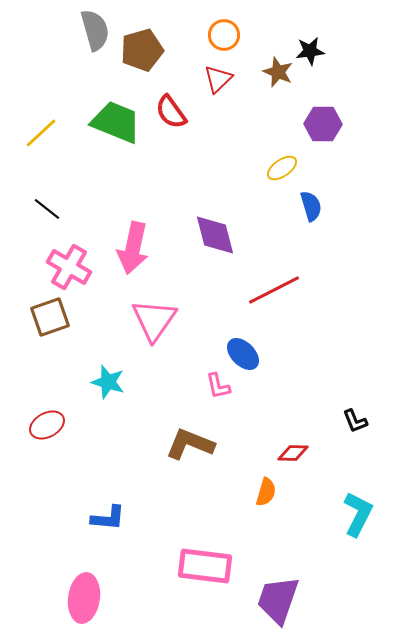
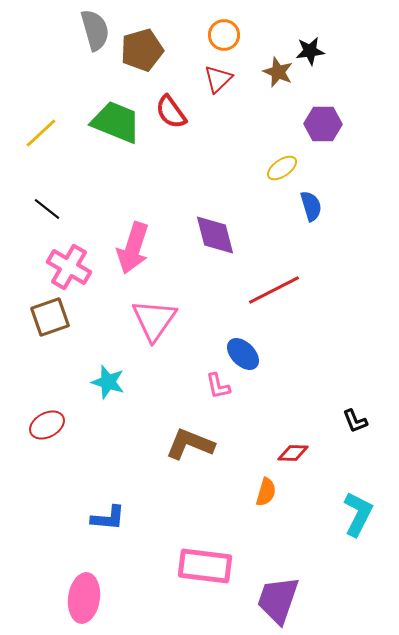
pink arrow: rotated 6 degrees clockwise
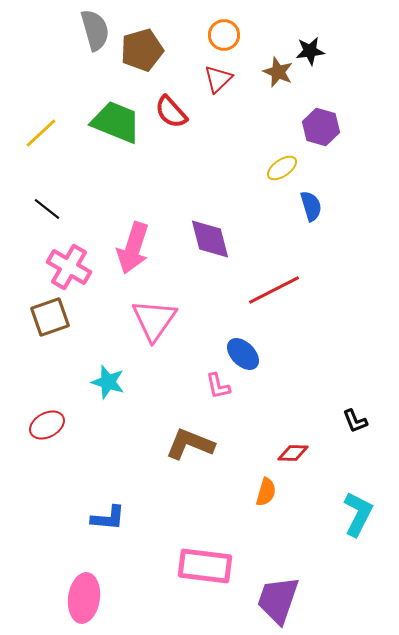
red semicircle: rotated 6 degrees counterclockwise
purple hexagon: moved 2 px left, 3 px down; rotated 15 degrees clockwise
purple diamond: moved 5 px left, 4 px down
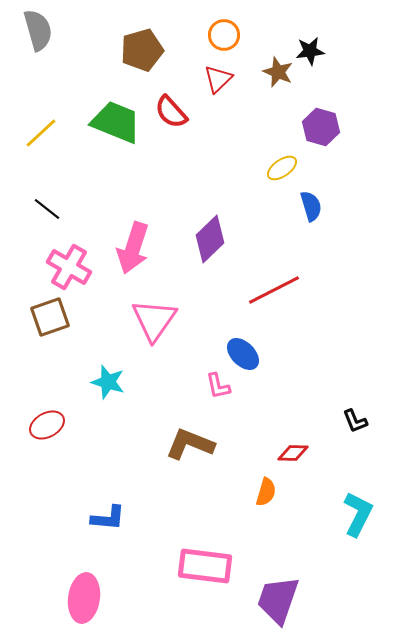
gray semicircle: moved 57 px left
purple diamond: rotated 60 degrees clockwise
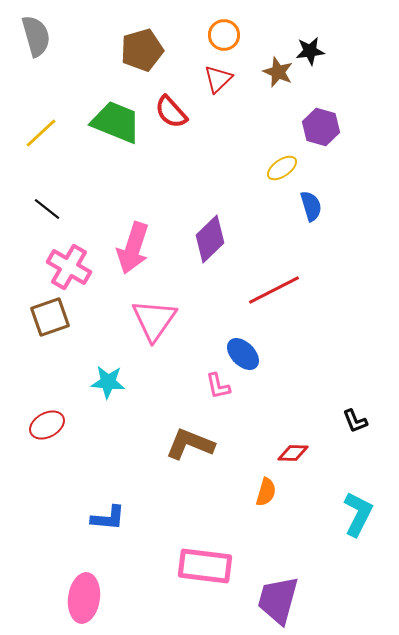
gray semicircle: moved 2 px left, 6 px down
cyan star: rotated 12 degrees counterclockwise
purple trapezoid: rotated 4 degrees counterclockwise
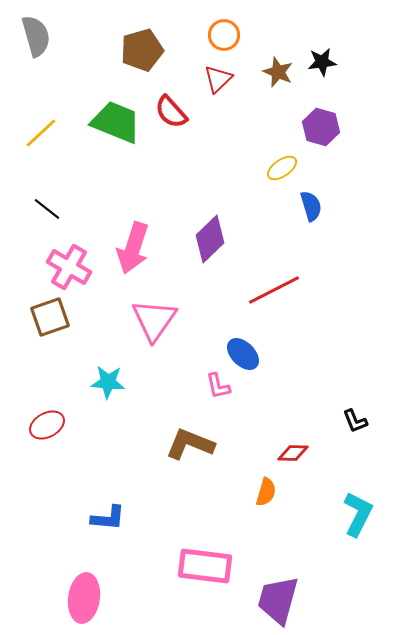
black star: moved 12 px right, 11 px down
